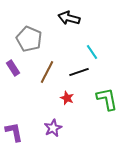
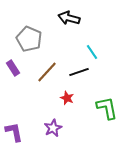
brown line: rotated 15 degrees clockwise
green L-shape: moved 9 px down
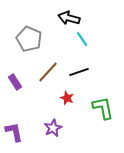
cyan line: moved 10 px left, 13 px up
purple rectangle: moved 2 px right, 14 px down
brown line: moved 1 px right
green L-shape: moved 4 px left
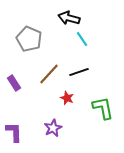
brown line: moved 1 px right, 2 px down
purple rectangle: moved 1 px left, 1 px down
purple L-shape: rotated 10 degrees clockwise
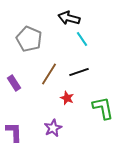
brown line: rotated 10 degrees counterclockwise
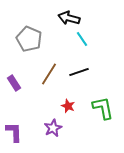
red star: moved 1 px right, 8 px down
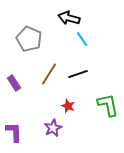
black line: moved 1 px left, 2 px down
green L-shape: moved 5 px right, 3 px up
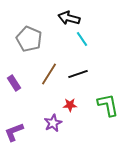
red star: moved 2 px right, 1 px up; rotated 24 degrees counterclockwise
purple star: moved 5 px up
purple L-shape: rotated 110 degrees counterclockwise
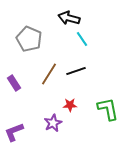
black line: moved 2 px left, 3 px up
green L-shape: moved 4 px down
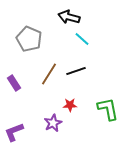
black arrow: moved 1 px up
cyan line: rotated 14 degrees counterclockwise
